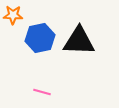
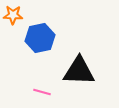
black triangle: moved 30 px down
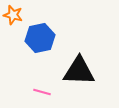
orange star: rotated 12 degrees clockwise
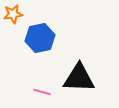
orange star: moved 1 px up; rotated 24 degrees counterclockwise
black triangle: moved 7 px down
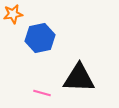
pink line: moved 1 px down
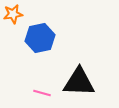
black triangle: moved 4 px down
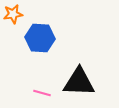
blue hexagon: rotated 16 degrees clockwise
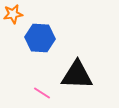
black triangle: moved 2 px left, 7 px up
pink line: rotated 18 degrees clockwise
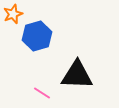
orange star: rotated 12 degrees counterclockwise
blue hexagon: moved 3 px left, 2 px up; rotated 20 degrees counterclockwise
